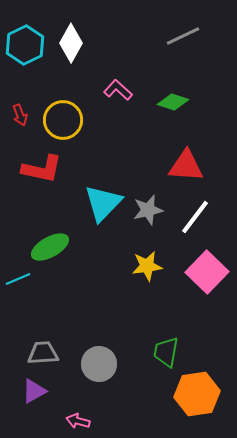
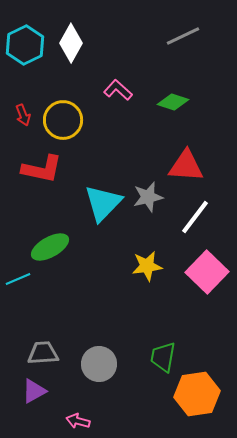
red arrow: moved 3 px right
gray star: moved 13 px up
green trapezoid: moved 3 px left, 5 px down
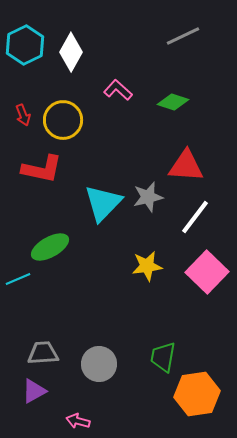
white diamond: moved 9 px down
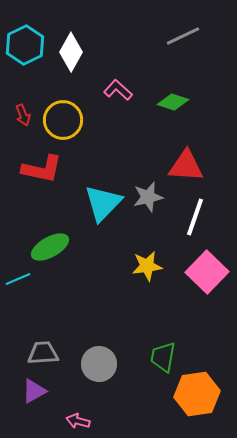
white line: rotated 18 degrees counterclockwise
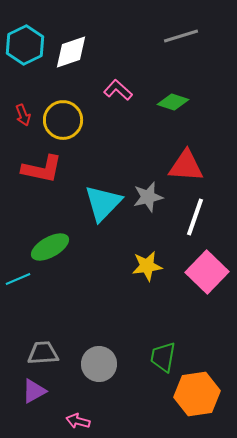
gray line: moved 2 px left; rotated 8 degrees clockwise
white diamond: rotated 42 degrees clockwise
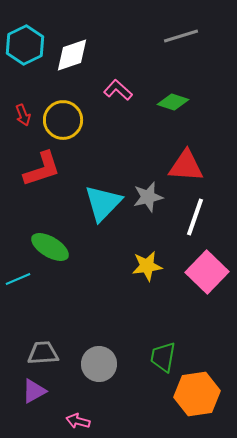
white diamond: moved 1 px right, 3 px down
red L-shape: rotated 30 degrees counterclockwise
green ellipse: rotated 60 degrees clockwise
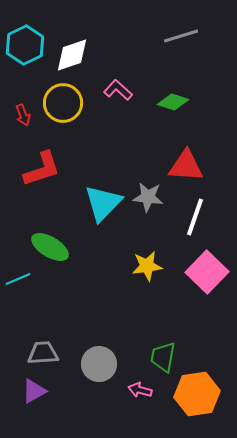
yellow circle: moved 17 px up
gray star: rotated 20 degrees clockwise
pink arrow: moved 62 px right, 31 px up
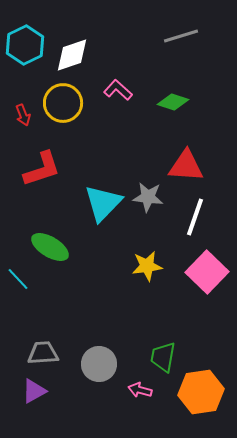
cyan line: rotated 70 degrees clockwise
orange hexagon: moved 4 px right, 2 px up
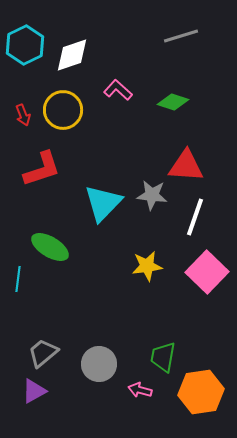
yellow circle: moved 7 px down
gray star: moved 4 px right, 2 px up
cyan line: rotated 50 degrees clockwise
gray trapezoid: rotated 36 degrees counterclockwise
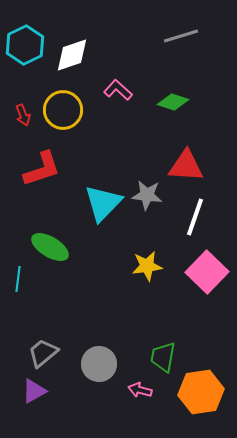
gray star: moved 5 px left
